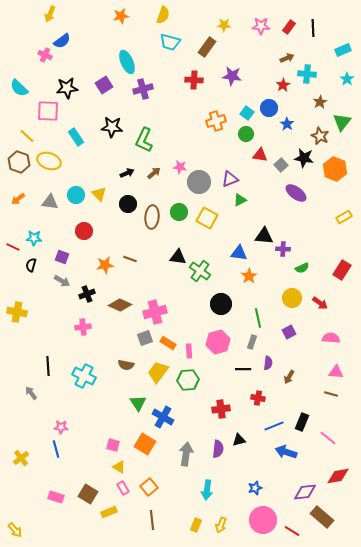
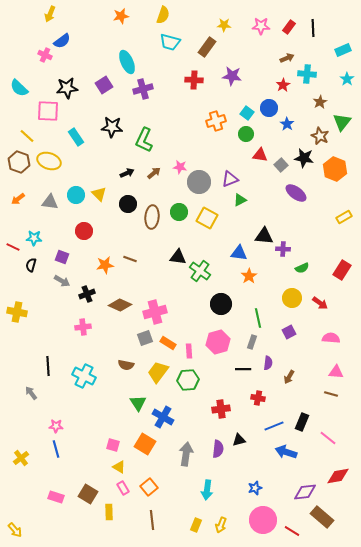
pink star at (61, 427): moved 5 px left, 1 px up
yellow rectangle at (109, 512): rotated 70 degrees counterclockwise
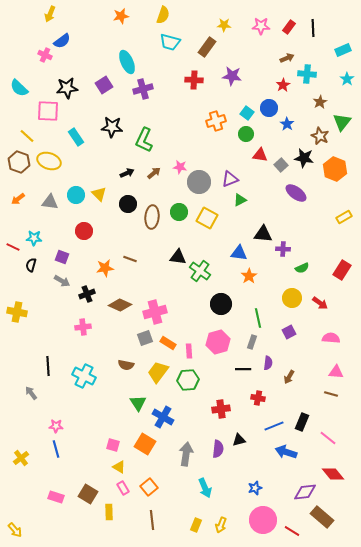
black triangle at (264, 236): moved 1 px left, 2 px up
orange star at (105, 265): moved 3 px down
red diamond at (338, 476): moved 5 px left, 2 px up; rotated 60 degrees clockwise
cyan arrow at (207, 490): moved 2 px left, 2 px up; rotated 30 degrees counterclockwise
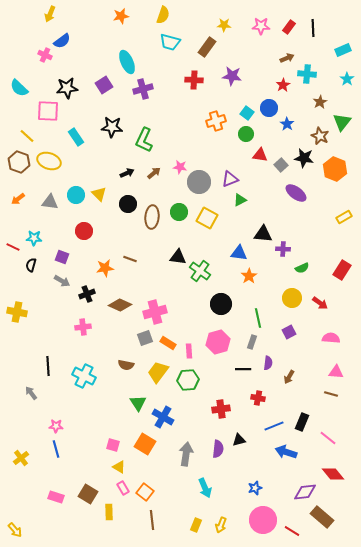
orange square at (149, 487): moved 4 px left, 5 px down; rotated 12 degrees counterclockwise
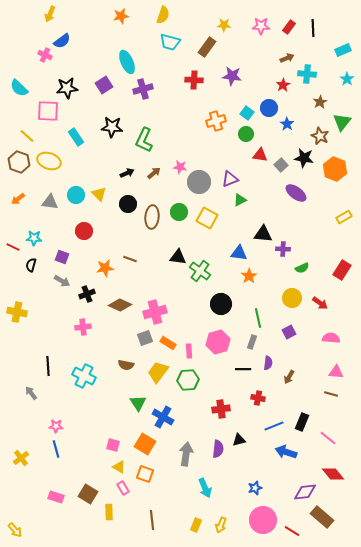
orange square at (145, 492): moved 18 px up; rotated 18 degrees counterclockwise
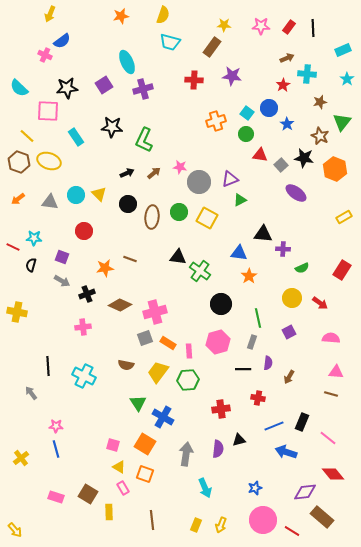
brown rectangle at (207, 47): moved 5 px right
brown star at (320, 102): rotated 16 degrees clockwise
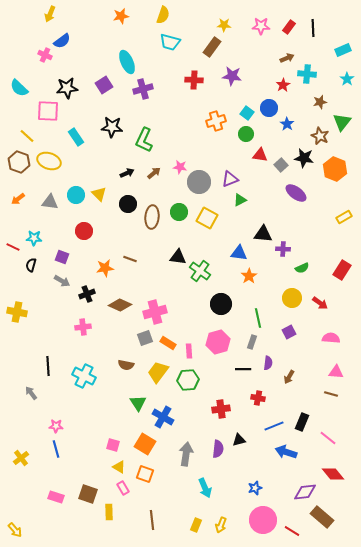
brown square at (88, 494): rotated 12 degrees counterclockwise
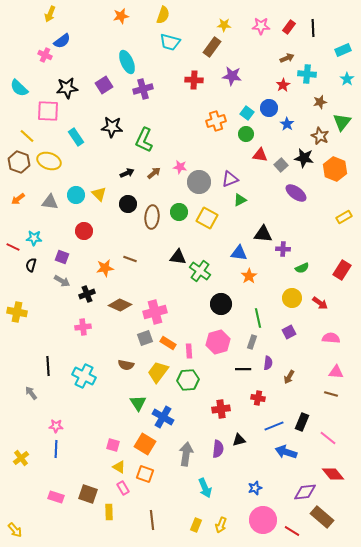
blue line at (56, 449): rotated 18 degrees clockwise
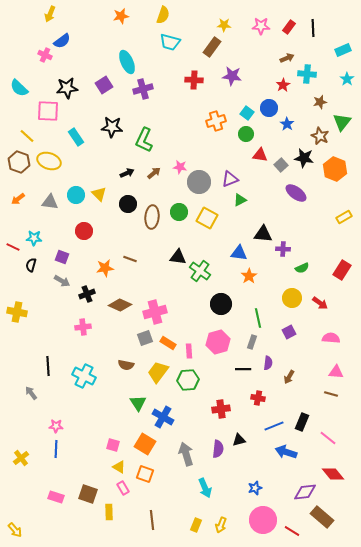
gray arrow at (186, 454): rotated 25 degrees counterclockwise
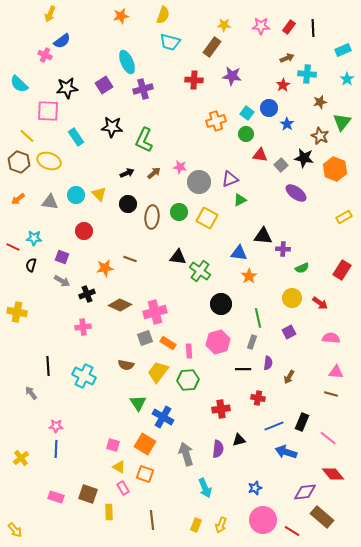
cyan semicircle at (19, 88): moved 4 px up
black triangle at (263, 234): moved 2 px down
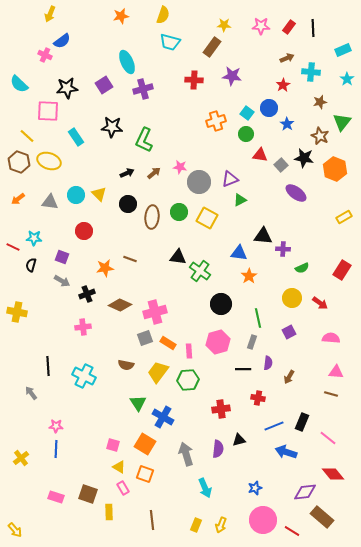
cyan cross at (307, 74): moved 4 px right, 2 px up
